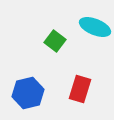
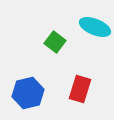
green square: moved 1 px down
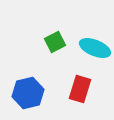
cyan ellipse: moved 21 px down
green square: rotated 25 degrees clockwise
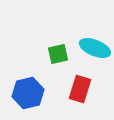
green square: moved 3 px right, 12 px down; rotated 15 degrees clockwise
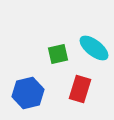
cyan ellipse: moved 1 px left; rotated 16 degrees clockwise
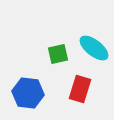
blue hexagon: rotated 20 degrees clockwise
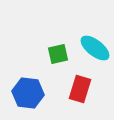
cyan ellipse: moved 1 px right
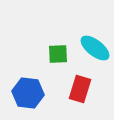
green square: rotated 10 degrees clockwise
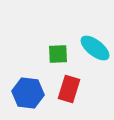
red rectangle: moved 11 px left
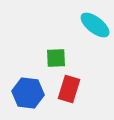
cyan ellipse: moved 23 px up
green square: moved 2 px left, 4 px down
